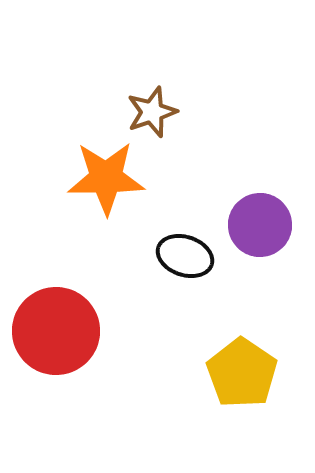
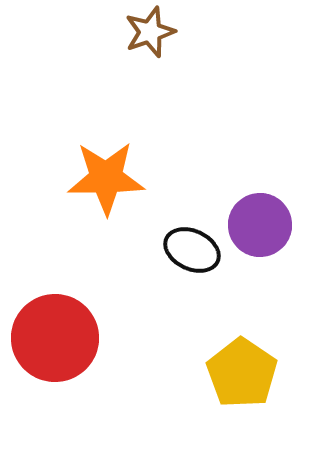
brown star: moved 2 px left, 80 px up
black ellipse: moved 7 px right, 6 px up; rotated 6 degrees clockwise
red circle: moved 1 px left, 7 px down
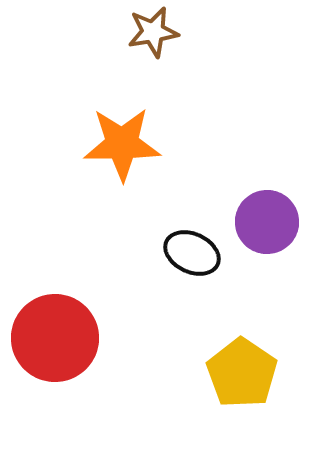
brown star: moved 3 px right; rotated 9 degrees clockwise
orange star: moved 16 px right, 34 px up
purple circle: moved 7 px right, 3 px up
black ellipse: moved 3 px down
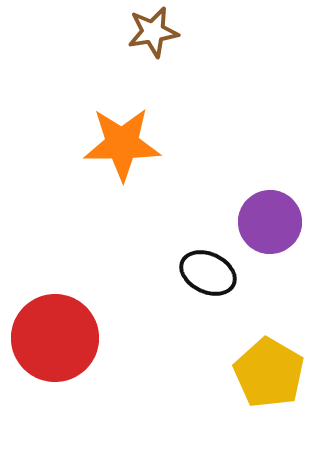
purple circle: moved 3 px right
black ellipse: moved 16 px right, 20 px down
yellow pentagon: moved 27 px right; rotated 4 degrees counterclockwise
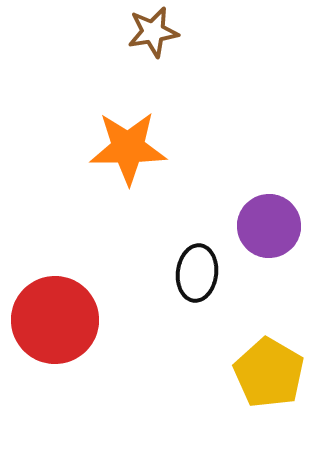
orange star: moved 6 px right, 4 px down
purple circle: moved 1 px left, 4 px down
black ellipse: moved 11 px left; rotated 72 degrees clockwise
red circle: moved 18 px up
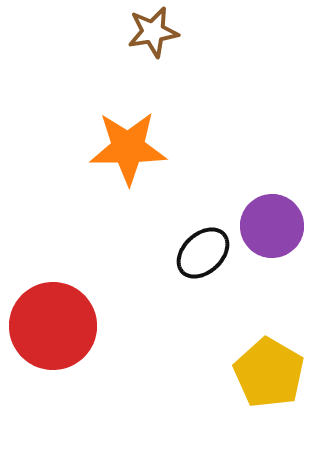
purple circle: moved 3 px right
black ellipse: moved 6 px right, 20 px up; rotated 40 degrees clockwise
red circle: moved 2 px left, 6 px down
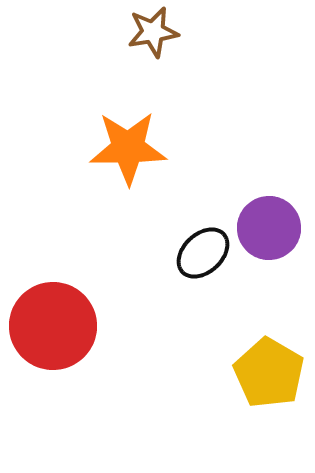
purple circle: moved 3 px left, 2 px down
